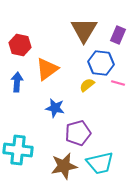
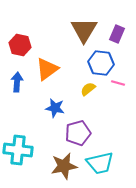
purple rectangle: moved 1 px left, 1 px up
yellow semicircle: moved 1 px right, 4 px down
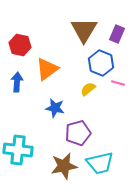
blue hexagon: rotated 15 degrees clockwise
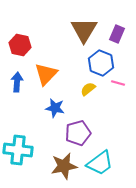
orange triangle: moved 1 px left, 5 px down; rotated 10 degrees counterclockwise
cyan trapezoid: rotated 24 degrees counterclockwise
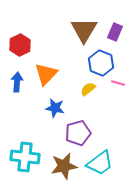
purple rectangle: moved 2 px left, 2 px up
red hexagon: rotated 20 degrees clockwise
cyan cross: moved 7 px right, 7 px down
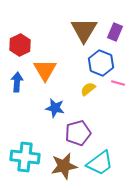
orange triangle: moved 1 px left, 4 px up; rotated 15 degrees counterclockwise
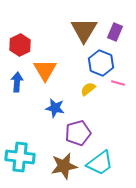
cyan cross: moved 5 px left
